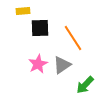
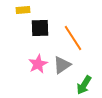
yellow rectangle: moved 1 px up
green arrow: moved 1 px left; rotated 12 degrees counterclockwise
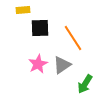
green arrow: moved 1 px right, 1 px up
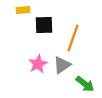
black square: moved 4 px right, 3 px up
orange line: rotated 52 degrees clockwise
green arrow: rotated 84 degrees counterclockwise
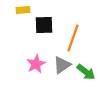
pink star: moved 2 px left
green arrow: moved 1 px right, 12 px up
